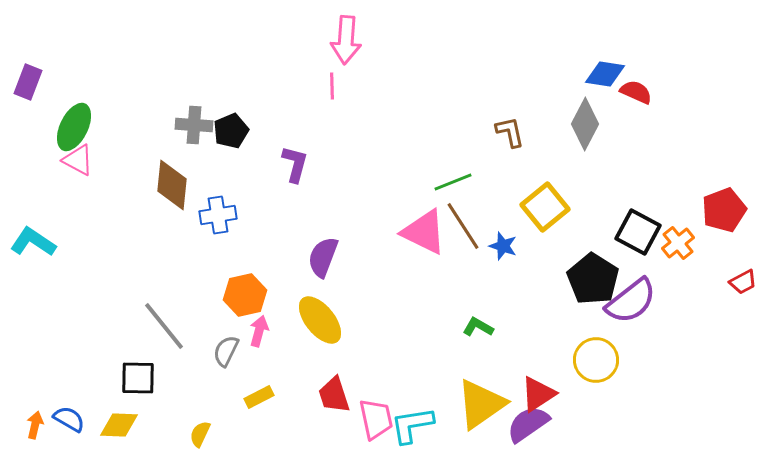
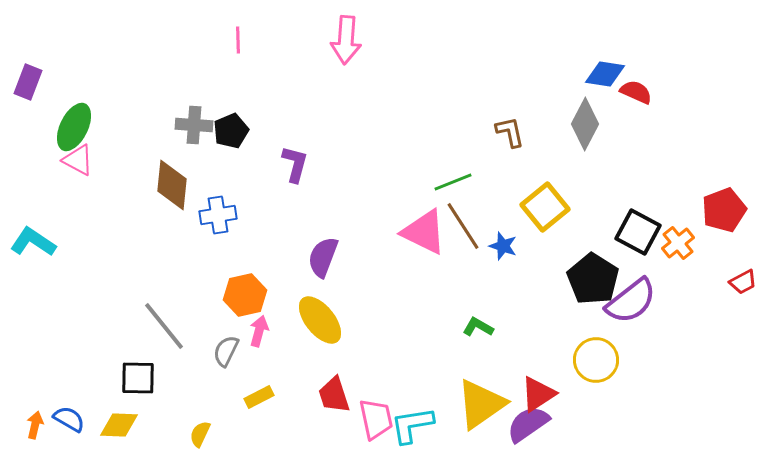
pink line at (332, 86): moved 94 px left, 46 px up
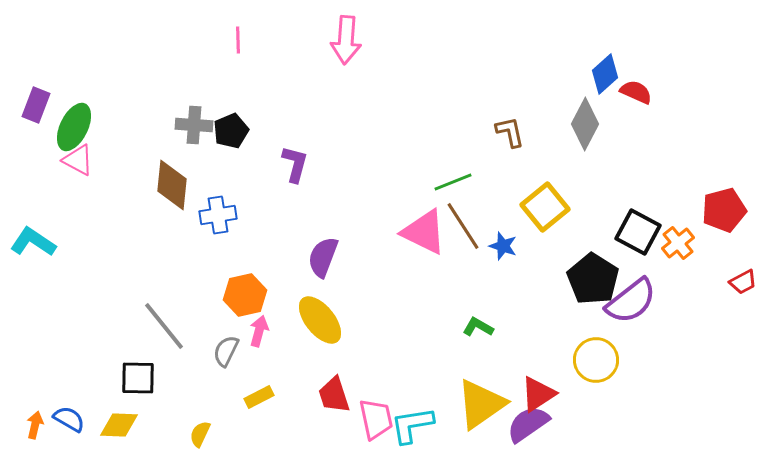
blue diamond at (605, 74): rotated 51 degrees counterclockwise
purple rectangle at (28, 82): moved 8 px right, 23 px down
red pentagon at (724, 210): rotated 6 degrees clockwise
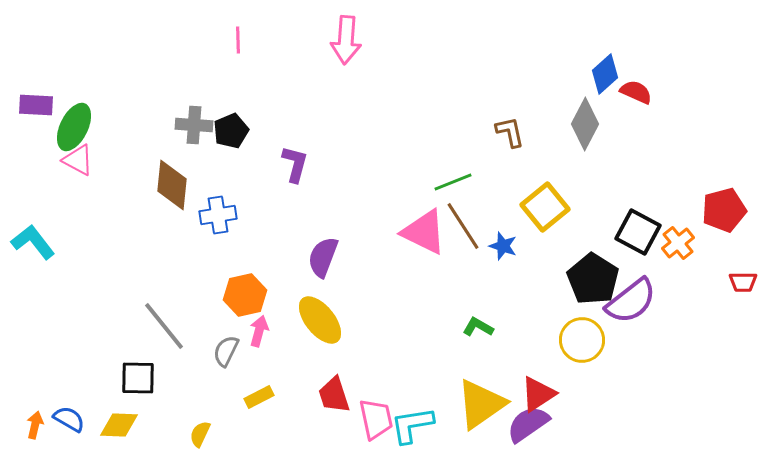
purple rectangle at (36, 105): rotated 72 degrees clockwise
cyan L-shape at (33, 242): rotated 18 degrees clockwise
red trapezoid at (743, 282): rotated 28 degrees clockwise
yellow circle at (596, 360): moved 14 px left, 20 px up
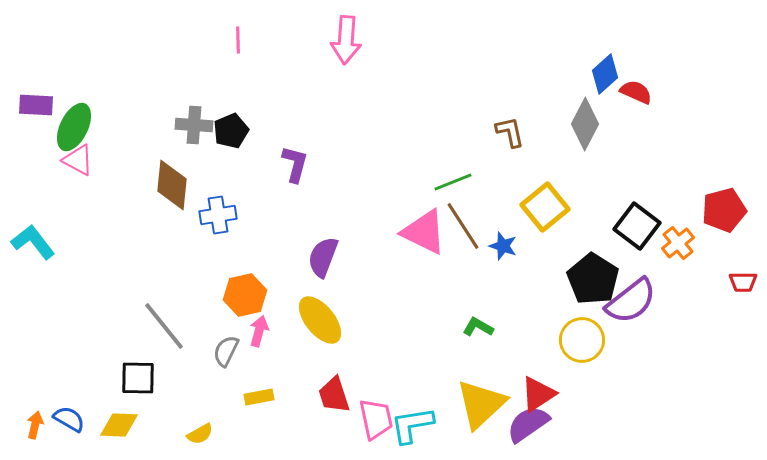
black square at (638, 232): moved 1 px left, 6 px up; rotated 9 degrees clockwise
yellow rectangle at (259, 397): rotated 16 degrees clockwise
yellow triangle at (481, 404): rotated 8 degrees counterclockwise
yellow semicircle at (200, 434): rotated 144 degrees counterclockwise
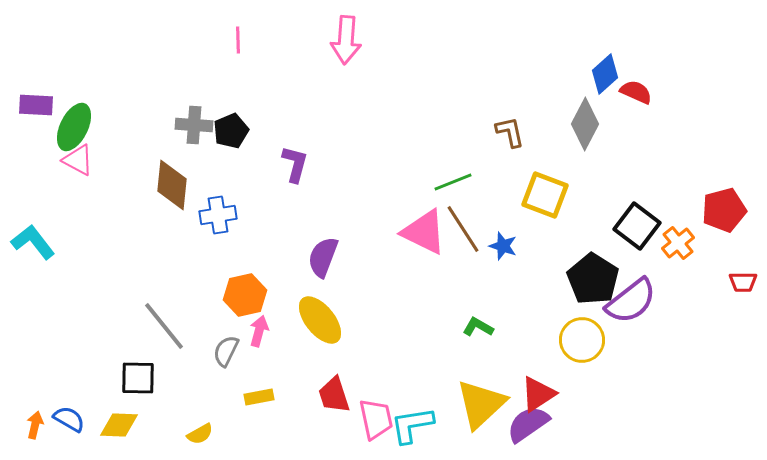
yellow square at (545, 207): moved 12 px up; rotated 30 degrees counterclockwise
brown line at (463, 226): moved 3 px down
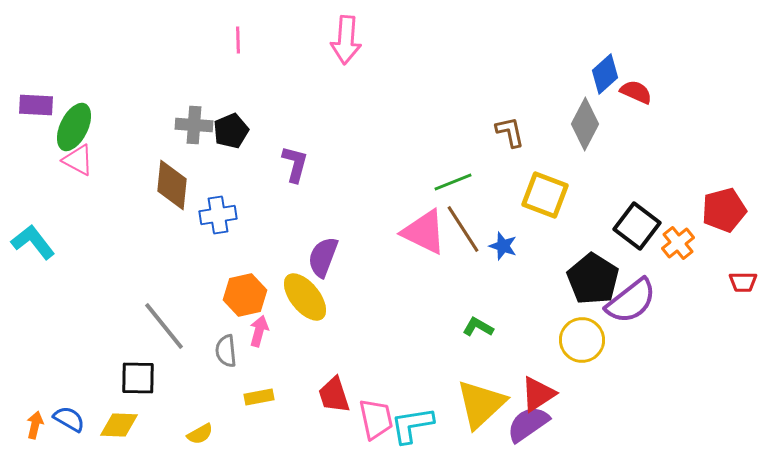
yellow ellipse at (320, 320): moved 15 px left, 23 px up
gray semicircle at (226, 351): rotated 32 degrees counterclockwise
